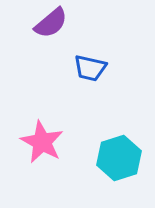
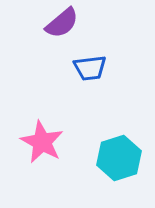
purple semicircle: moved 11 px right
blue trapezoid: rotated 20 degrees counterclockwise
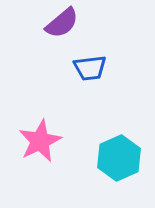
pink star: moved 2 px left, 1 px up; rotated 18 degrees clockwise
cyan hexagon: rotated 6 degrees counterclockwise
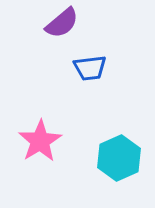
pink star: rotated 6 degrees counterclockwise
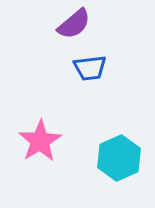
purple semicircle: moved 12 px right, 1 px down
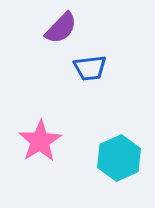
purple semicircle: moved 13 px left, 4 px down; rotated 6 degrees counterclockwise
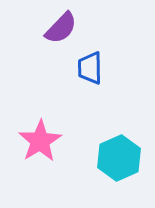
blue trapezoid: rotated 96 degrees clockwise
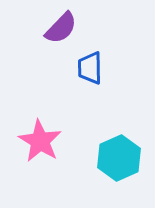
pink star: rotated 9 degrees counterclockwise
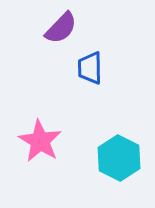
cyan hexagon: rotated 9 degrees counterclockwise
